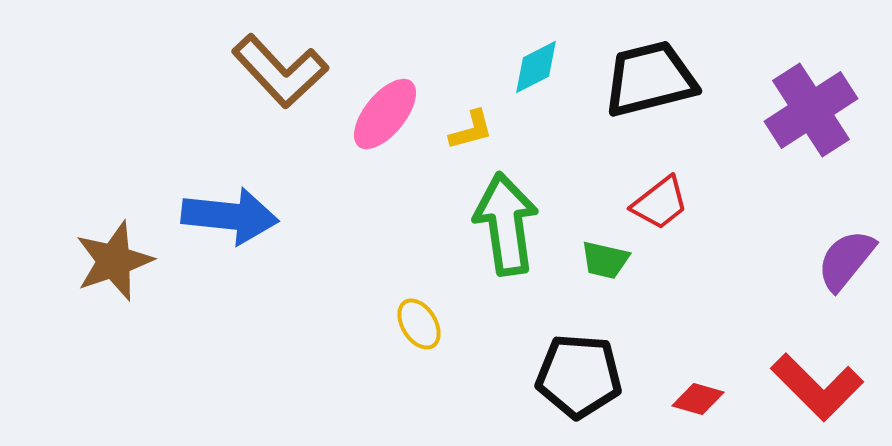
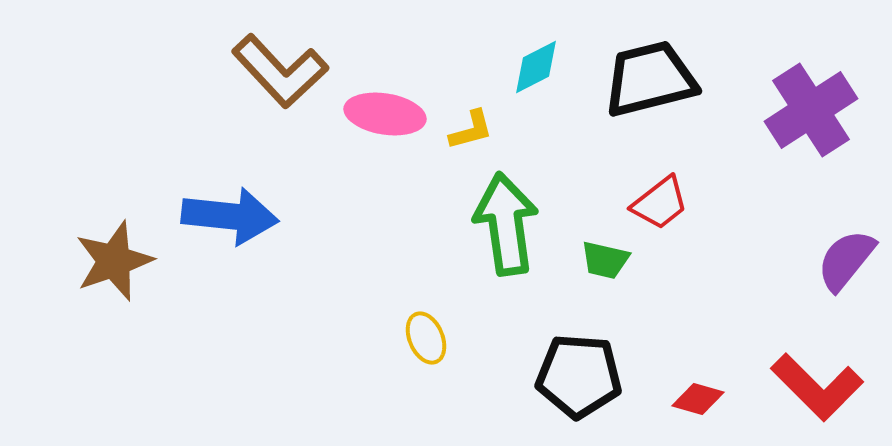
pink ellipse: rotated 60 degrees clockwise
yellow ellipse: moved 7 px right, 14 px down; rotated 9 degrees clockwise
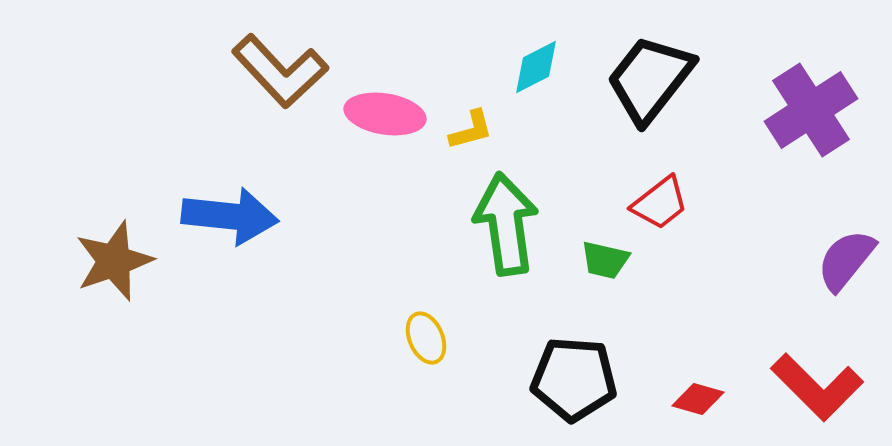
black trapezoid: rotated 38 degrees counterclockwise
black pentagon: moved 5 px left, 3 px down
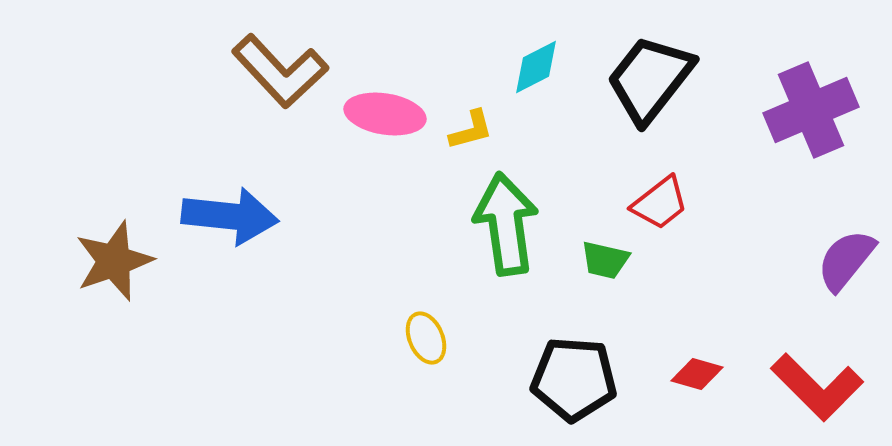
purple cross: rotated 10 degrees clockwise
red diamond: moved 1 px left, 25 px up
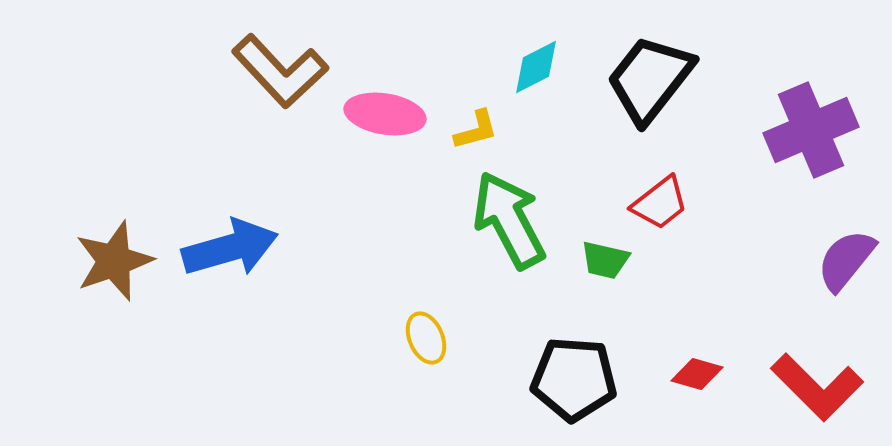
purple cross: moved 20 px down
yellow L-shape: moved 5 px right
blue arrow: moved 32 px down; rotated 22 degrees counterclockwise
green arrow: moved 3 px right, 4 px up; rotated 20 degrees counterclockwise
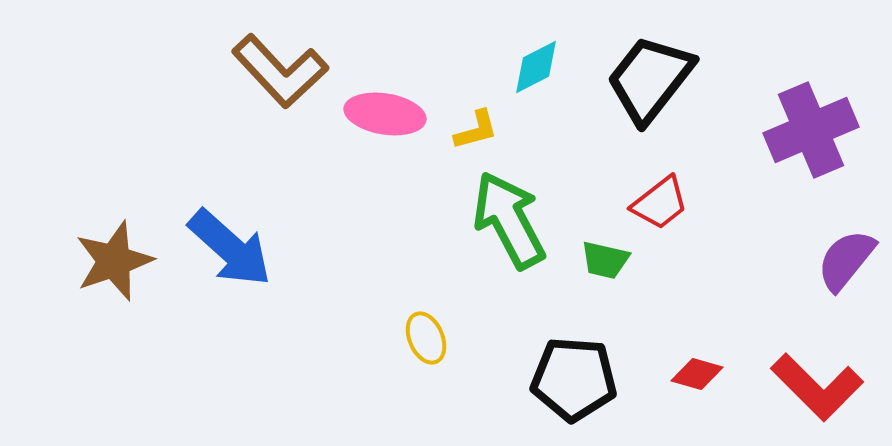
blue arrow: rotated 58 degrees clockwise
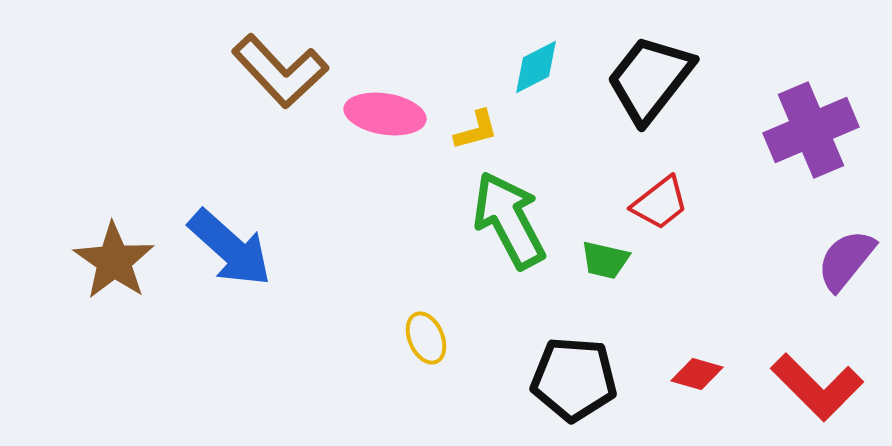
brown star: rotated 18 degrees counterclockwise
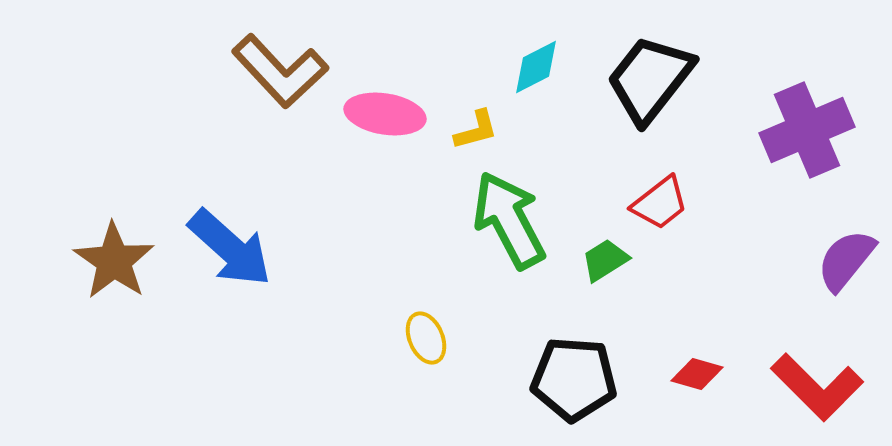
purple cross: moved 4 px left
green trapezoid: rotated 135 degrees clockwise
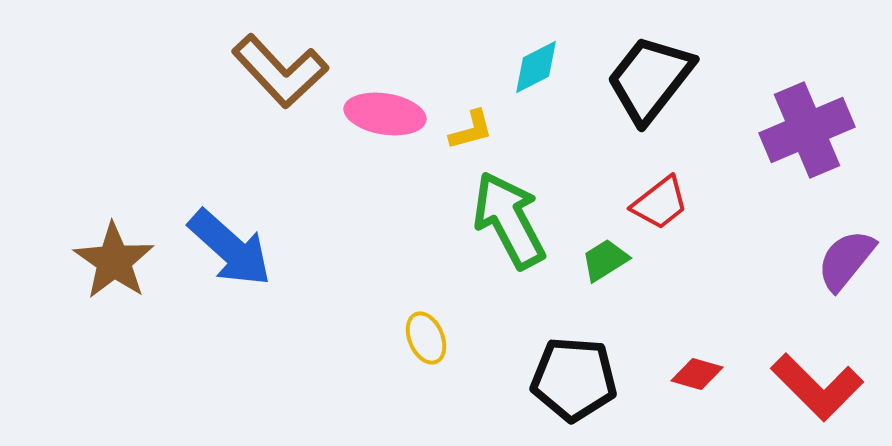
yellow L-shape: moved 5 px left
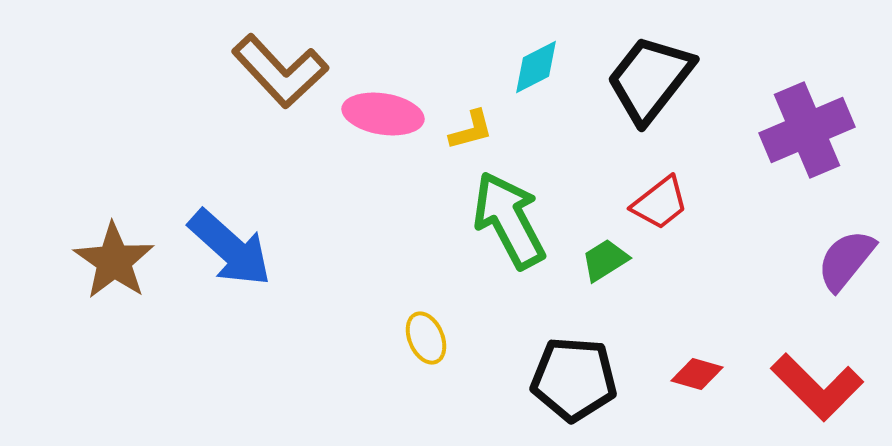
pink ellipse: moved 2 px left
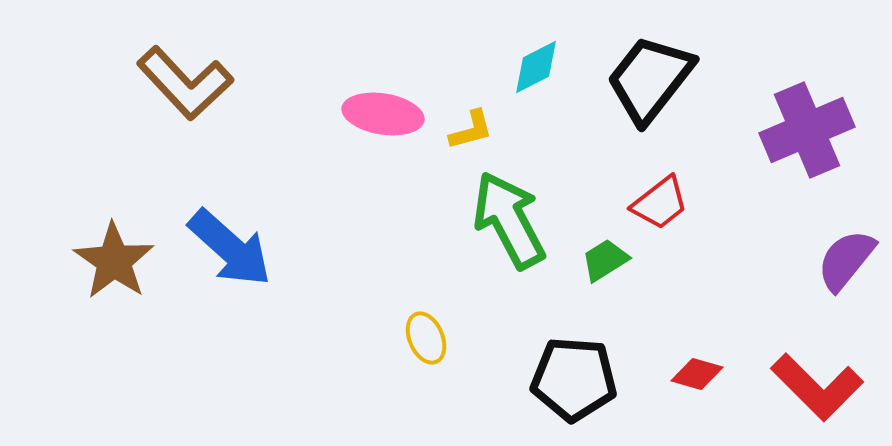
brown L-shape: moved 95 px left, 12 px down
